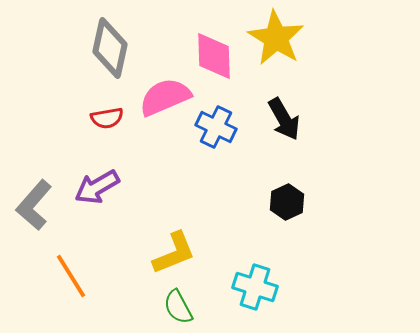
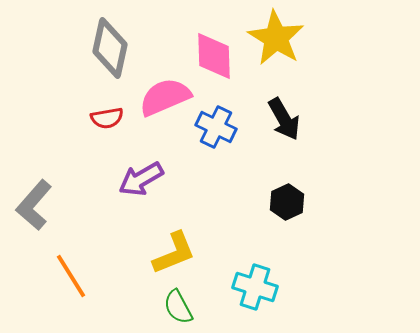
purple arrow: moved 44 px right, 8 px up
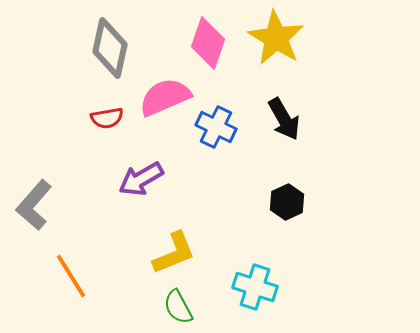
pink diamond: moved 6 px left, 13 px up; rotated 21 degrees clockwise
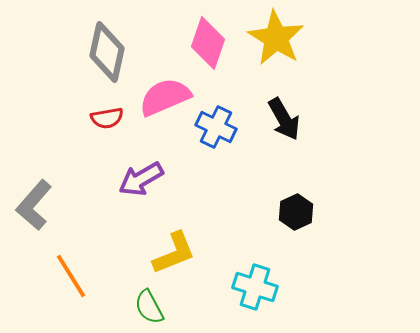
gray diamond: moved 3 px left, 4 px down
black hexagon: moved 9 px right, 10 px down
green semicircle: moved 29 px left
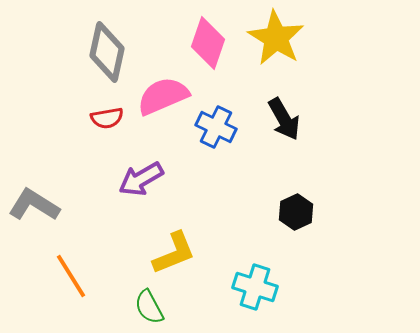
pink semicircle: moved 2 px left, 1 px up
gray L-shape: rotated 81 degrees clockwise
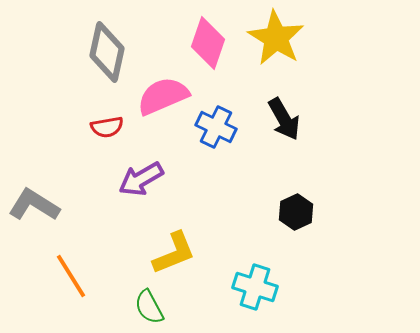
red semicircle: moved 9 px down
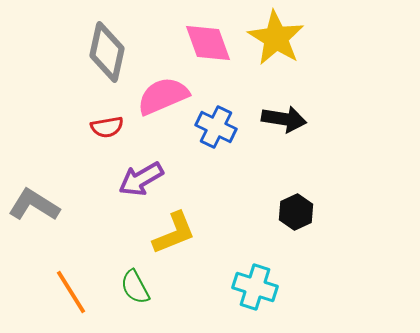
pink diamond: rotated 39 degrees counterclockwise
black arrow: rotated 51 degrees counterclockwise
yellow L-shape: moved 20 px up
orange line: moved 16 px down
green semicircle: moved 14 px left, 20 px up
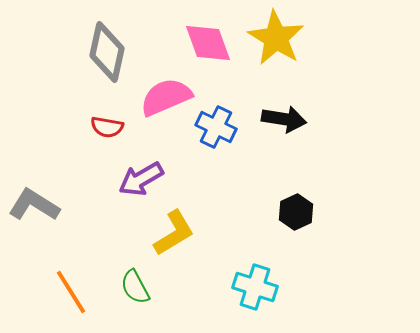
pink semicircle: moved 3 px right, 1 px down
red semicircle: rotated 20 degrees clockwise
yellow L-shape: rotated 9 degrees counterclockwise
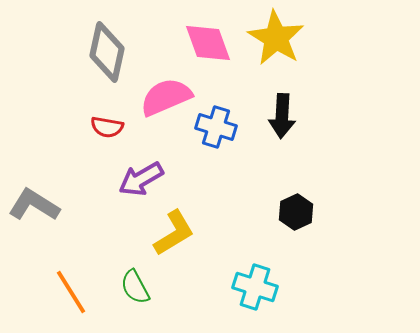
black arrow: moved 2 px left, 3 px up; rotated 84 degrees clockwise
blue cross: rotated 9 degrees counterclockwise
